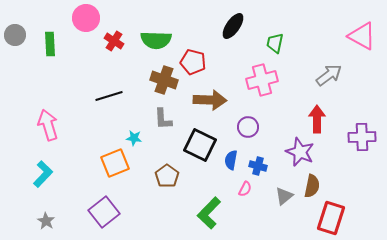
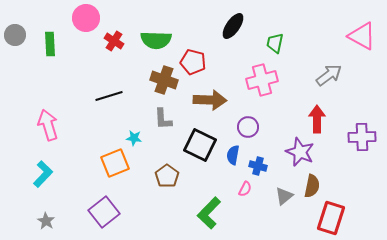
blue semicircle: moved 2 px right, 5 px up
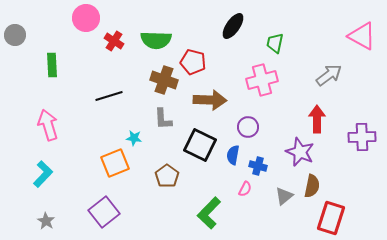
green rectangle: moved 2 px right, 21 px down
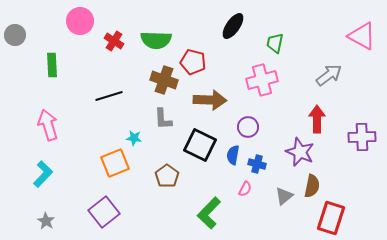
pink circle: moved 6 px left, 3 px down
blue cross: moved 1 px left, 2 px up
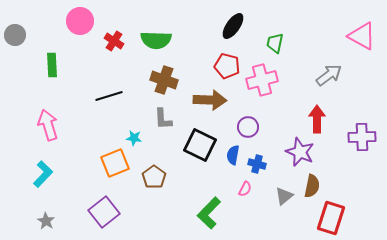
red pentagon: moved 34 px right, 4 px down
brown pentagon: moved 13 px left, 1 px down
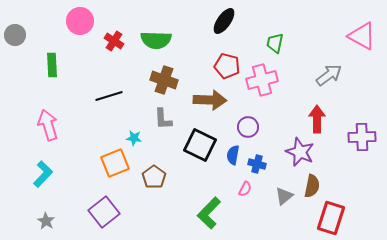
black ellipse: moved 9 px left, 5 px up
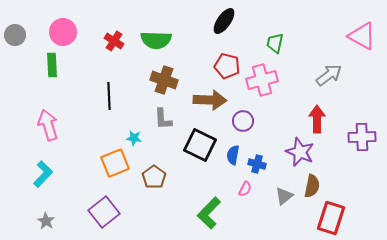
pink circle: moved 17 px left, 11 px down
black line: rotated 76 degrees counterclockwise
purple circle: moved 5 px left, 6 px up
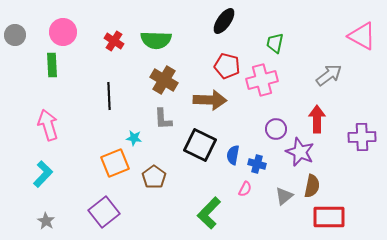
brown cross: rotated 12 degrees clockwise
purple circle: moved 33 px right, 8 px down
red rectangle: moved 2 px left, 1 px up; rotated 72 degrees clockwise
